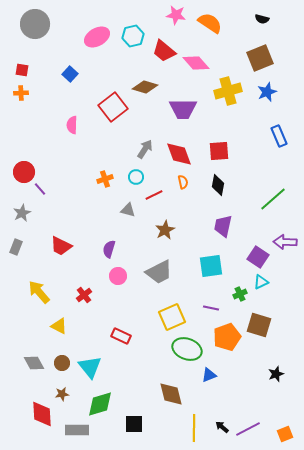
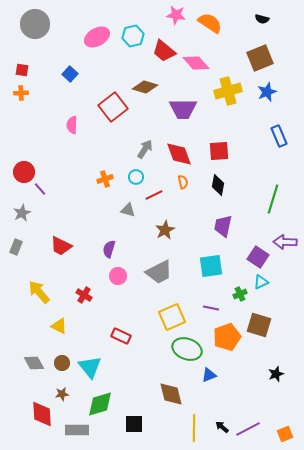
green line at (273, 199): rotated 32 degrees counterclockwise
red cross at (84, 295): rotated 21 degrees counterclockwise
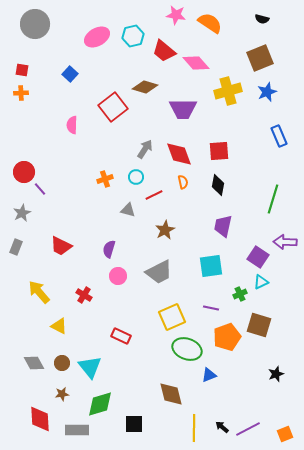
red diamond at (42, 414): moved 2 px left, 5 px down
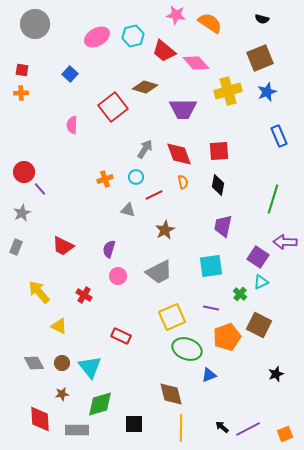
red trapezoid at (61, 246): moved 2 px right
green cross at (240, 294): rotated 24 degrees counterclockwise
brown square at (259, 325): rotated 10 degrees clockwise
yellow line at (194, 428): moved 13 px left
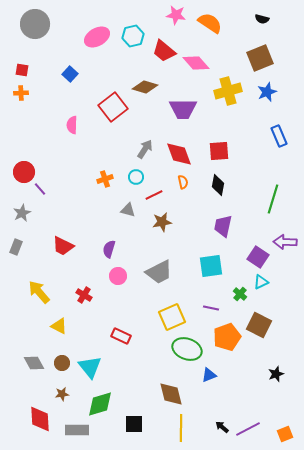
brown star at (165, 230): moved 3 px left, 8 px up; rotated 18 degrees clockwise
